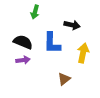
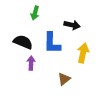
green arrow: moved 1 px down
purple arrow: moved 8 px right, 3 px down; rotated 80 degrees counterclockwise
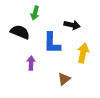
black semicircle: moved 3 px left, 10 px up
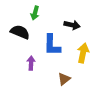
blue L-shape: moved 2 px down
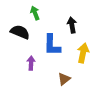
green arrow: rotated 144 degrees clockwise
black arrow: rotated 112 degrees counterclockwise
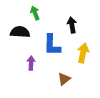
black semicircle: rotated 18 degrees counterclockwise
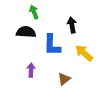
green arrow: moved 1 px left, 1 px up
black semicircle: moved 6 px right
yellow arrow: moved 1 px right; rotated 60 degrees counterclockwise
purple arrow: moved 7 px down
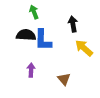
black arrow: moved 1 px right, 1 px up
black semicircle: moved 3 px down
blue L-shape: moved 9 px left, 5 px up
yellow arrow: moved 5 px up
brown triangle: rotated 32 degrees counterclockwise
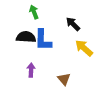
black arrow: rotated 35 degrees counterclockwise
black semicircle: moved 2 px down
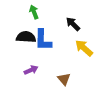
purple arrow: rotated 64 degrees clockwise
